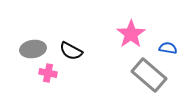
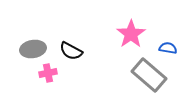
pink cross: rotated 24 degrees counterclockwise
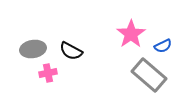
blue semicircle: moved 5 px left, 2 px up; rotated 144 degrees clockwise
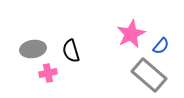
pink star: rotated 8 degrees clockwise
blue semicircle: moved 2 px left; rotated 24 degrees counterclockwise
black semicircle: rotated 45 degrees clockwise
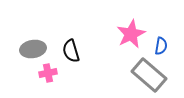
blue semicircle: rotated 30 degrees counterclockwise
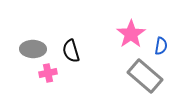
pink star: rotated 8 degrees counterclockwise
gray ellipse: rotated 10 degrees clockwise
gray rectangle: moved 4 px left, 1 px down
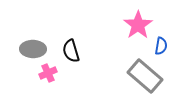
pink star: moved 7 px right, 9 px up
pink cross: rotated 12 degrees counterclockwise
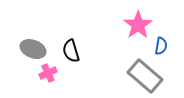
gray ellipse: rotated 20 degrees clockwise
